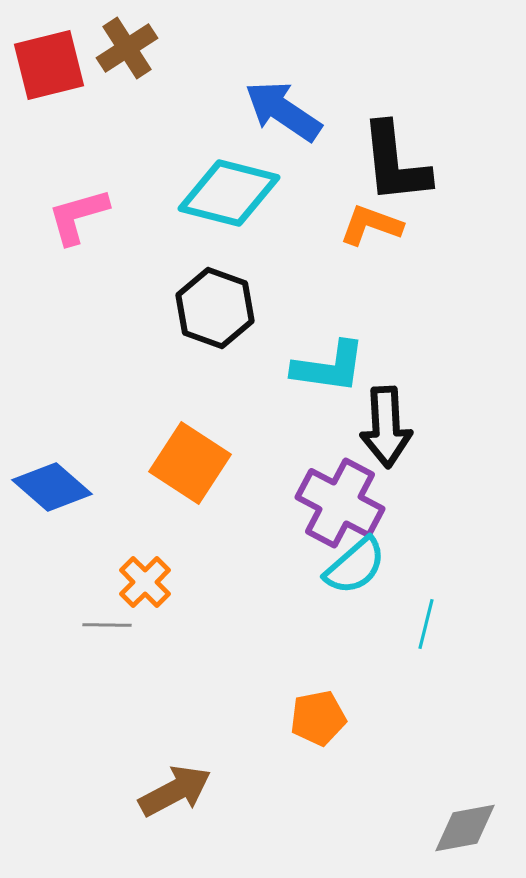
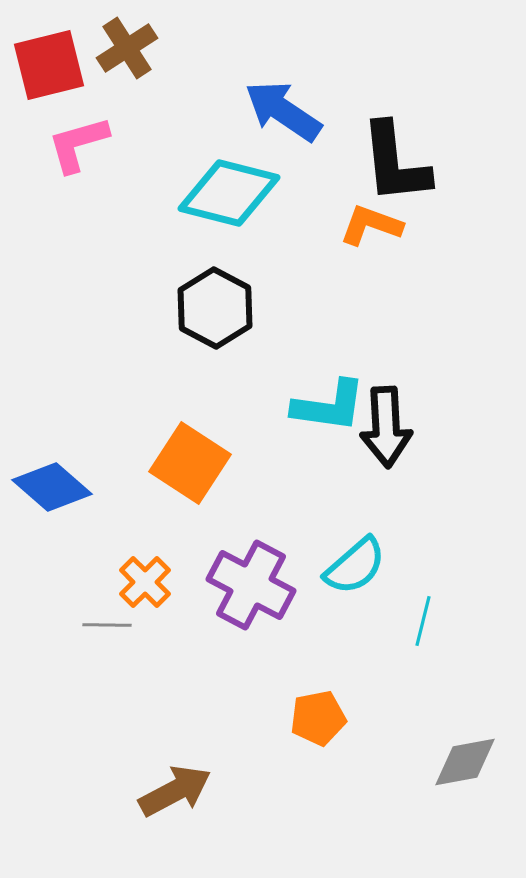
pink L-shape: moved 72 px up
black hexagon: rotated 8 degrees clockwise
cyan L-shape: moved 39 px down
purple cross: moved 89 px left, 82 px down
cyan line: moved 3 px left, 3 px up
gray diamond: moved 66 px up
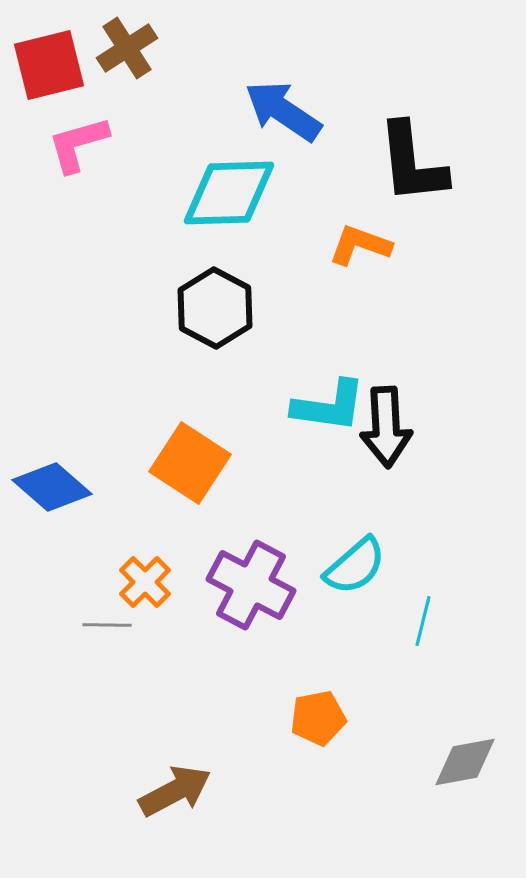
black L-shape: moved 17 px right
cyan diamond: rotated 16 degrees counterclockwise
orange L-shape: moved 11 px left, 20 px down
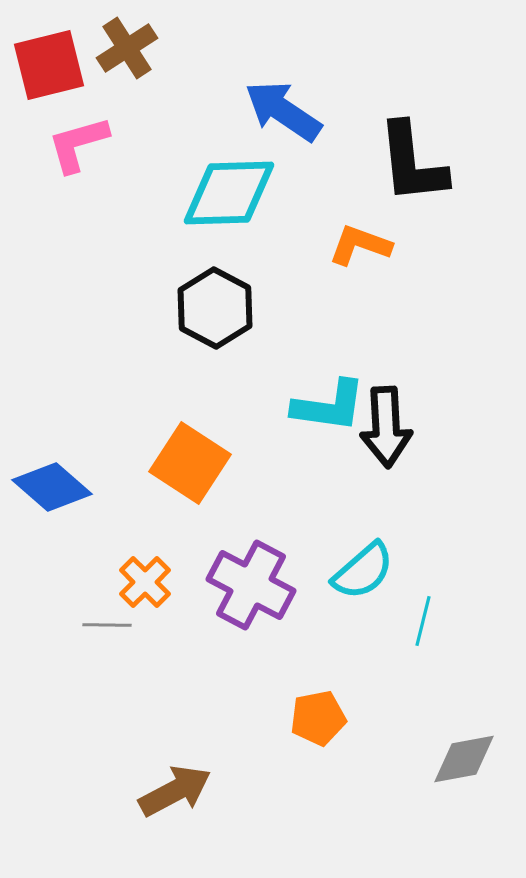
cyan semicircle: moved 8 px right, 5 px down
gray diamond: moved 1 px left, 3 px up
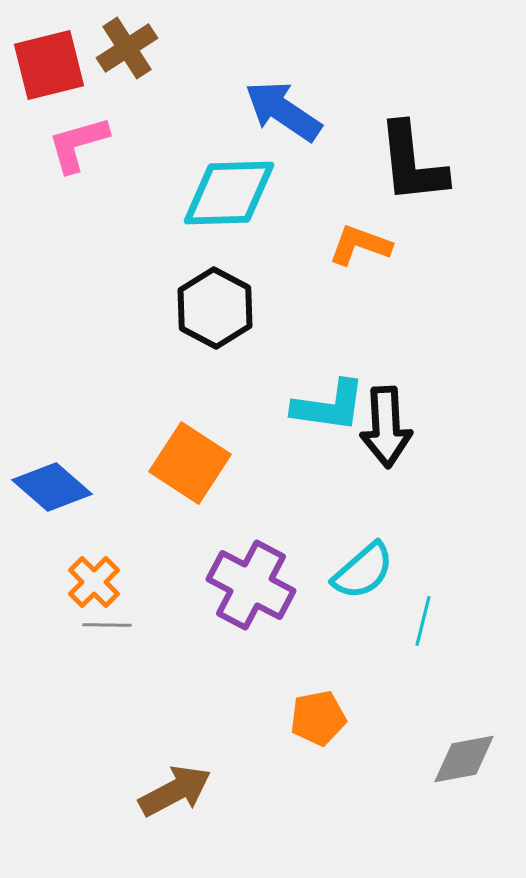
orange cross: moved 51 px left
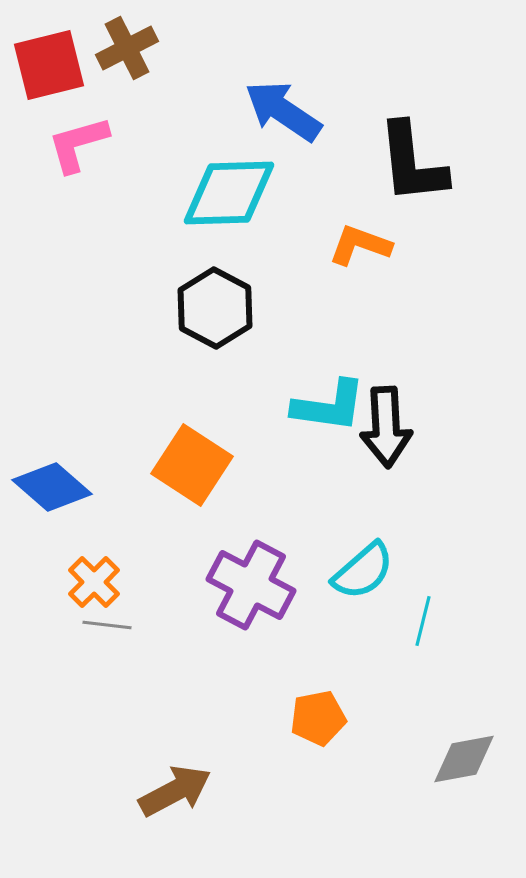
brown cross: rotated 6 degrees clockwise
orange square: moved 2 px right, 2 px down
gray line: rotated 6 degrees clockwise
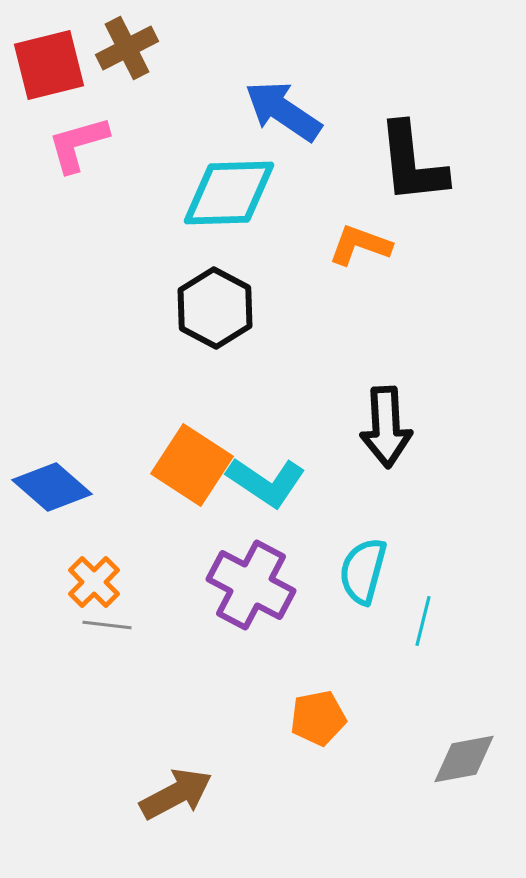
cyan L-shape: moved 63 px left, 76 px down; rotated 26 degrees clockwise
cyan semicircle: rotated 146 degrees clockwise
brown arrow: moved 1 px right, 3 px down
